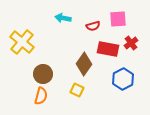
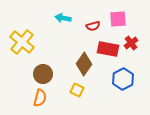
orange semicircle: moved 1 px left, 2 px down
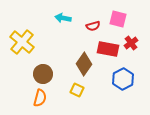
pink square: rotated 18 degrees clockwise
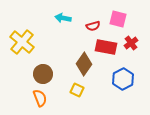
red rectangle: moved 2 px left, 2 px up
orange semicircle: rotated 36 degrees counterclockwise
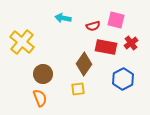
pink square: moved 2 px left, 1 px down
yellow square: moved 1 px right, 1 px up; rotated 32 degrees counterclockwise
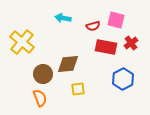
brown diamond: moved 16 px left; rotated 50 degrees clockwise
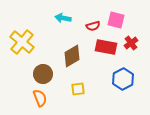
brown diamond: moved 4 px right, 8 px up; rotated 25 degrees counterclockwise
